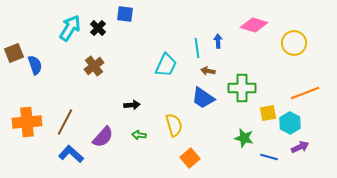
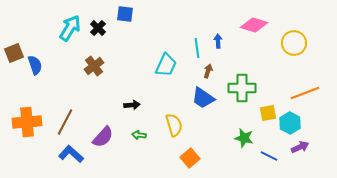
brown arrow: rotated 96 degrees clockwise
blue line: moved 1 px up; rotated 12 degrees clockwise
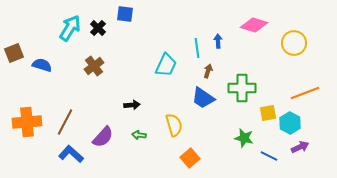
blue semicircle: moved 7 px right; rotated 54 degrees counterclockwise
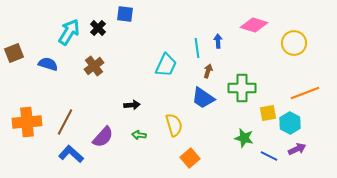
cyan arrow: moved 1 px left, 4 px down
blue semicircle: moved 6 px right, 1 px up
purple arrow: moved 3 px left, 2 px down
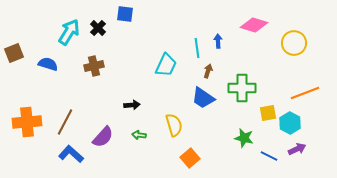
brown cross: rotated 24 degrees clockwise
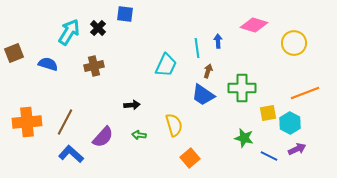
blue trapezoid: moved 3 px up
